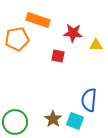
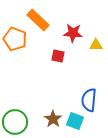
orange rectangle: rotated 25 degrees clockwise
orange pentagon: moved 2 px left; rotated 30 degrees clockwise
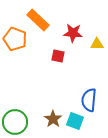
yellow triangle: moved 1 px right, 1 px up
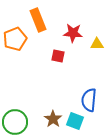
orange rectangle: rotated 25 degrees clockwise
orange pentagon: rotated 30 degrees clockwise
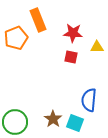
orange pentagon: moved 1 px right, 1 px up
yellow triangle: moved 3 px down
red square: moved 13 px right, 1 px down
cyan square: moved 2 px down
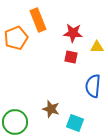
blue semicircle: moved 4 px right, 14 px up
brown star: moved 2 px left, 10 px up; rotated 18 degrees counterclockwise
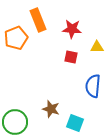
red star: moved 1 px left, 4 px up
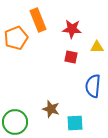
cyan square: rotated 24 degrees counterclockwise
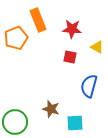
yellow triangle: rotated 32 degrees clockwise
red square: moved 1 px left
blue semicircle: moved 4 px left; rotated 10 degrees clockwise
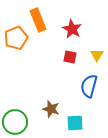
red star: rotated 24 degrees clockwise
yellow triangle: moved 8 px down; rotated 32 degrees clockwise
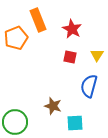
brown star: moved 2 px right, 3 px up
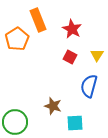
orange pentagon: moved 1 px right, 1 px down; rotated 10 degrees counterclockwise
red square: rotated 16 degrees clockwise
